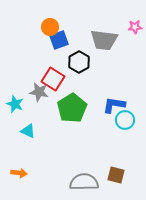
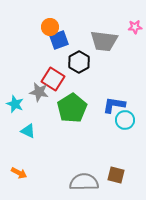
gray trapezoid: moved 1 px down
orange arrow: rotated 21 degrees clockwise
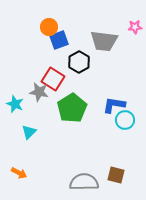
orange circle: moved 1 px left
cyan triangle: moved 1 px right, 1 px down; rotated 49 degrees clockwise
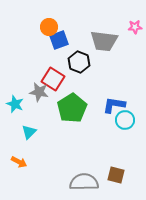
black hexagon: rotated 10 degrees counterclockwise
orange arrow: moved 11 px up
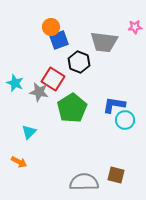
orange circle: moved 2 px right
gray trapezoid: moved 1 px down
cyan star: moved 21 px up
